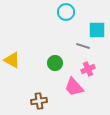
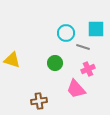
cyan circle: moved 21 px down
cyan square: moved 1 px left, 1 px up
gray line: moved 1 px down
yellow triangle: rotated 12 degrees counterclockwise
pink trapezoid: moved 2 px right, 2 px down
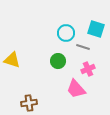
cyan square: rotated 18 degrees clockwise
green circle: moved 3 px right, 2 px up
brown cross: moved 10 px left, 2 px down
